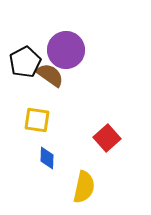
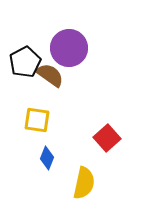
purple circle: moved 3 px right, 2 px up
blue diamond: rotated 20 degrees clockwise
yellow semicircle: moved 4 px up
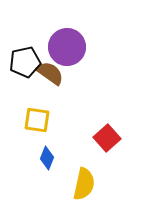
purple circle: moved 2 px left, 1 px up
black pentagon: rotated 16 degrees clockwise
brown semicircle: moved 2 px up
yellow semicircle: moved 1 px down
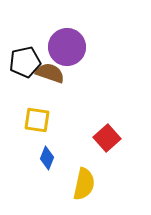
brown semicircle: rotated 16 degrees counterclockwise
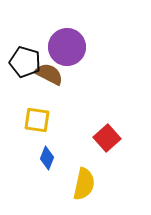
black pentagon: rotated 28 degrees clockwise
brown semicircle: moved 1 px left, 1 px down; rotated 8 degrees clockwise
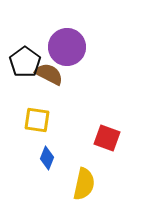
black pentagon: rotated 20 degrees clockwise
red square: rotated 28 degrees counterclockwise
